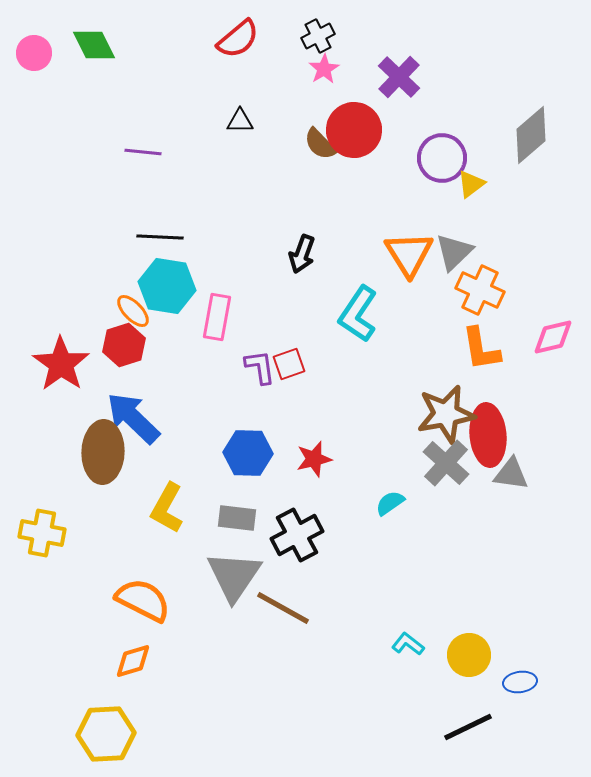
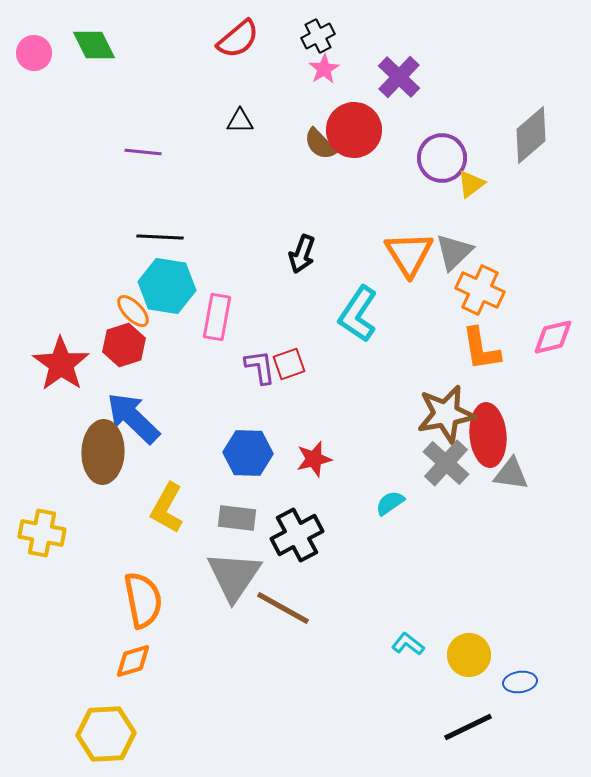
orange semicircle at (143, 600): rotated 52 degrees clockwise
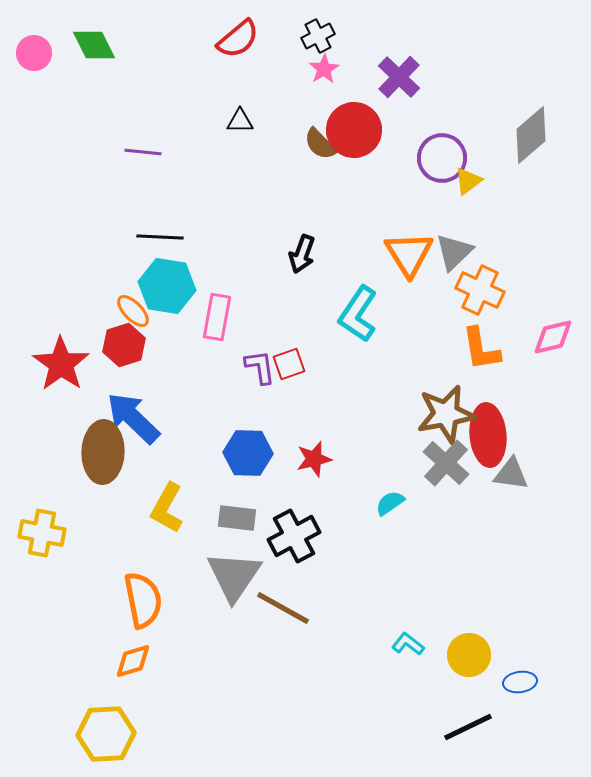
yellow triangle at (471, 184): moved 3 px left, 3 px up
black cross at (297, 535): moved 3 px left, 1 px down
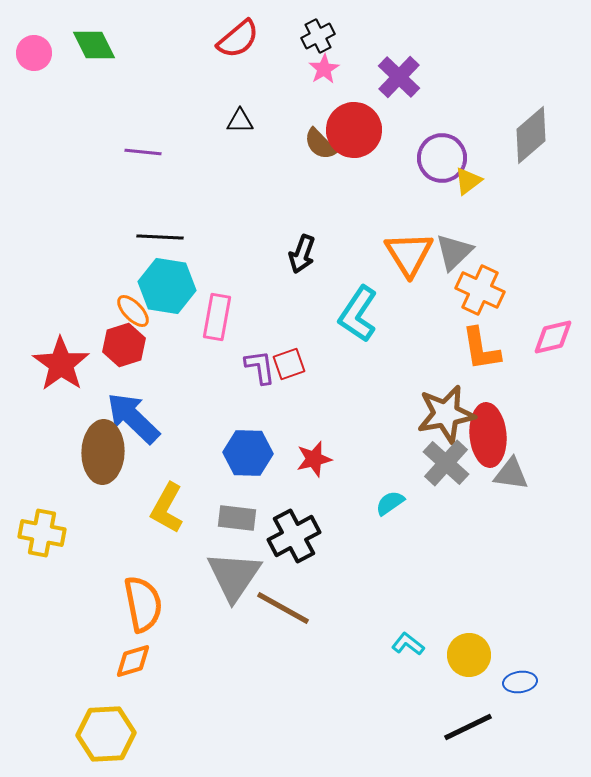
orange semicircle at (143, 600): moved 4 px down
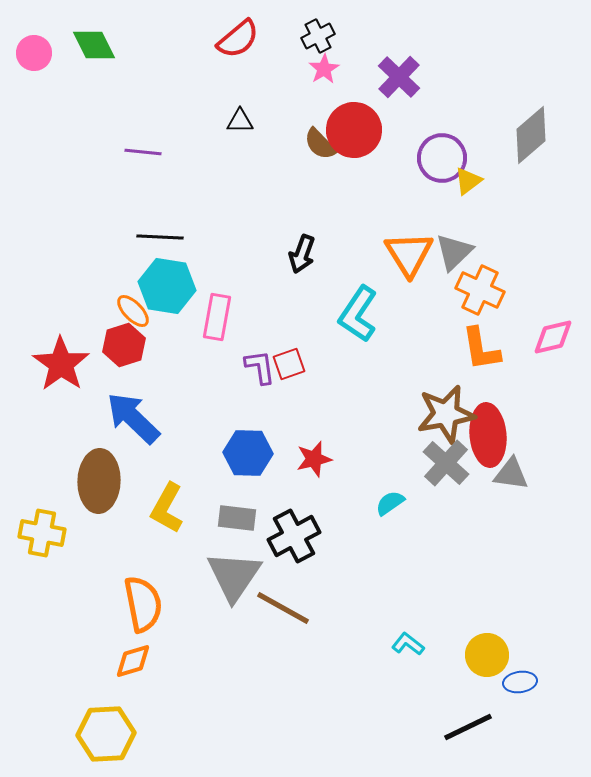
brown ellipse at (103, 452): moved 4 px left, 29 px down
yellow circle at (469, 655): moved 18 px right
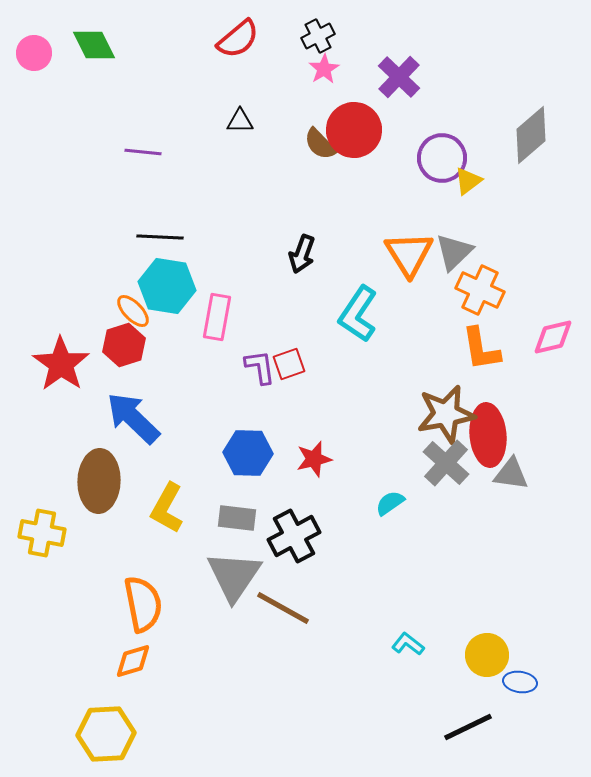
blue ellipse at (520, 682): rotated 16 degrees clockwise
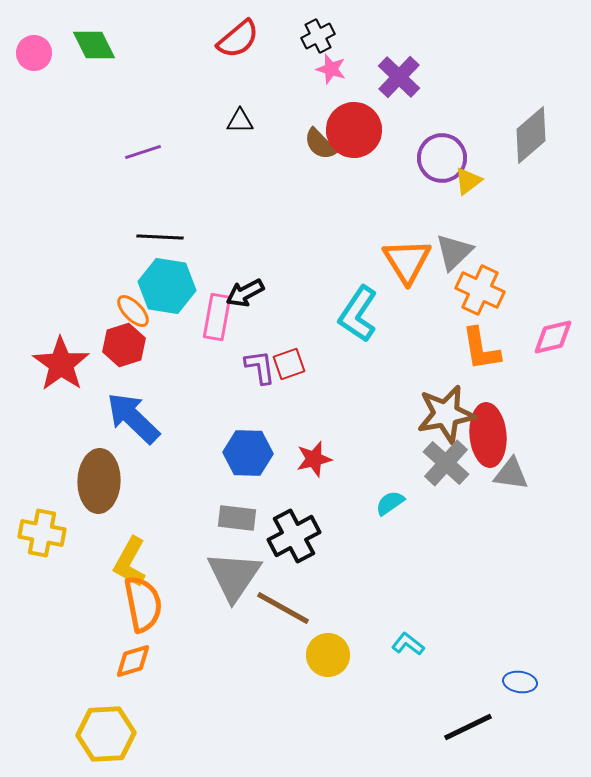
pink star at (324, 69): moved 7 px right; rotated 24 degrees counterclockwise
purple line at (143, 152): rotated 24 degrees counterclockwise
black arrow at (302, 254): moved 57 px left, 39 px down; rotated 42 degrees clockwise
orange triangle at (409, 254): moved 2 px left, 7 px down
yellow L-shape at (167, 508): moved 37 px left, 54 px down
yellow circle at (487, 655): moved 159 px left
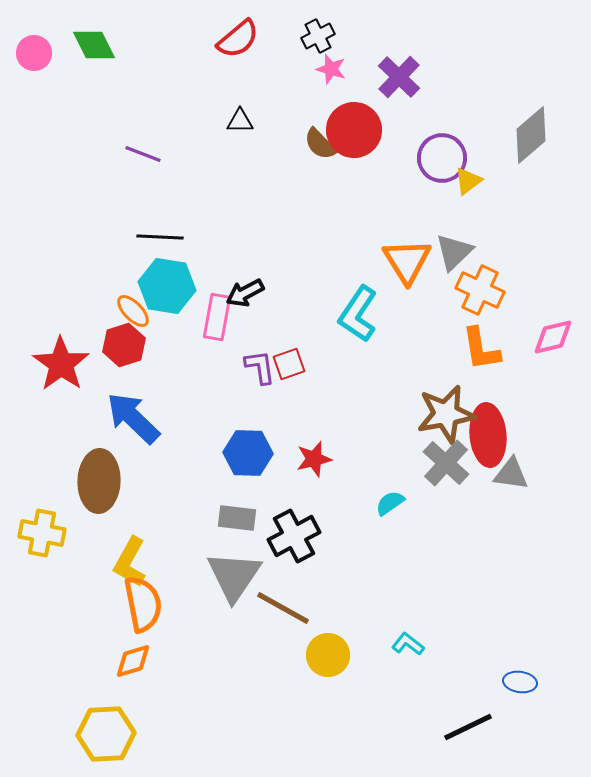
purple line at (143, 152): moved 2 px down; rotated 39 degrees clockwise
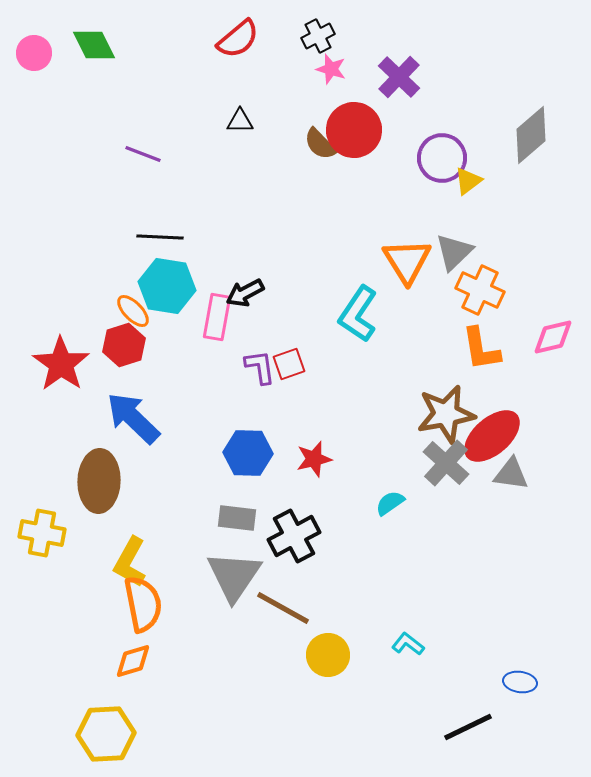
red ellipse at (488, 435): moved 4 px right, 1 px down; rotated 54 degrees clockwise
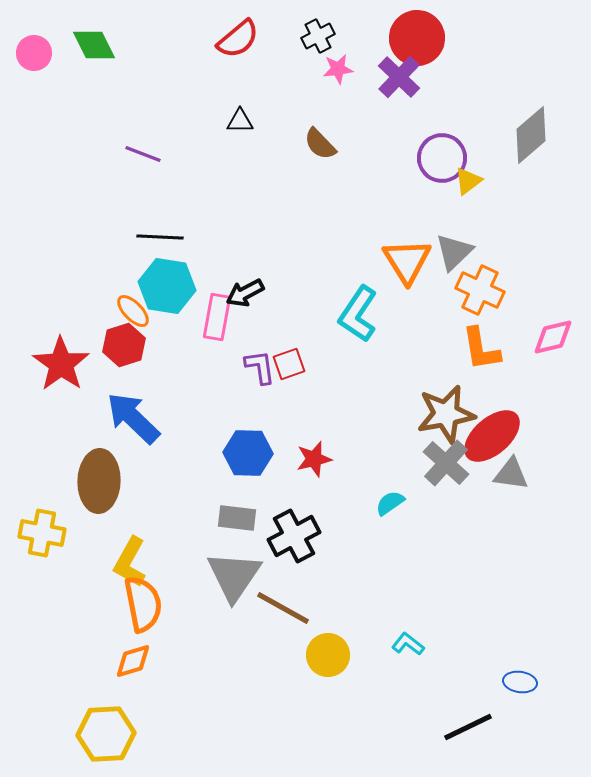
pink star at (331, 69): moved 7 px right; rotated 24 degrees counterclockwise
red circle at (354, 130): moved 63 px right, 92 px up
